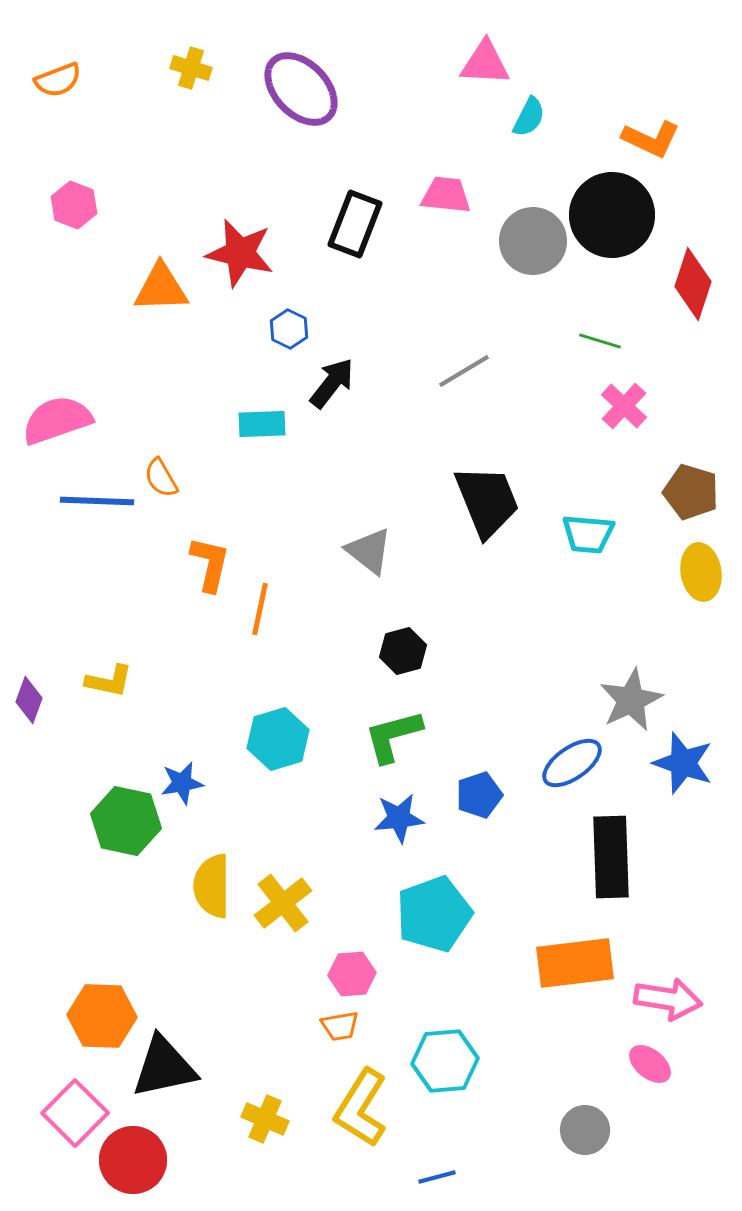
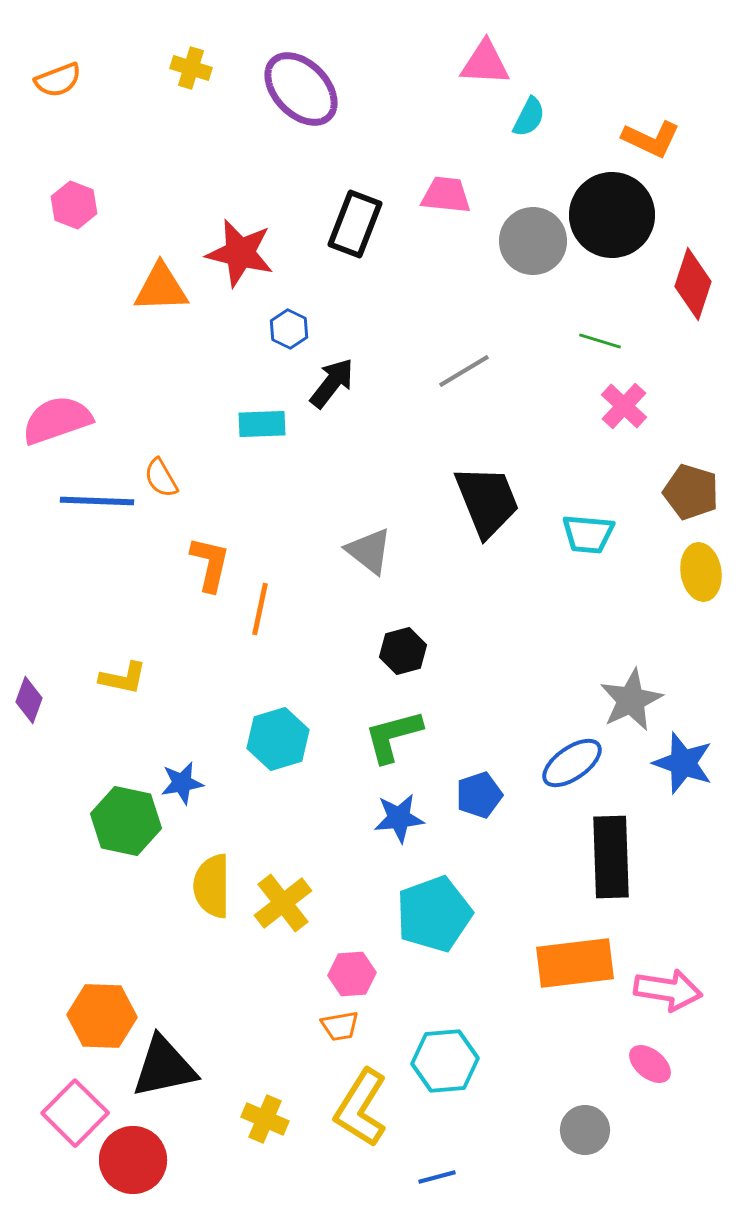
yellow L-shape at (109, 681): moved 14 px right, 3 px up
pink arrow at (668, 999): moved 9 px up
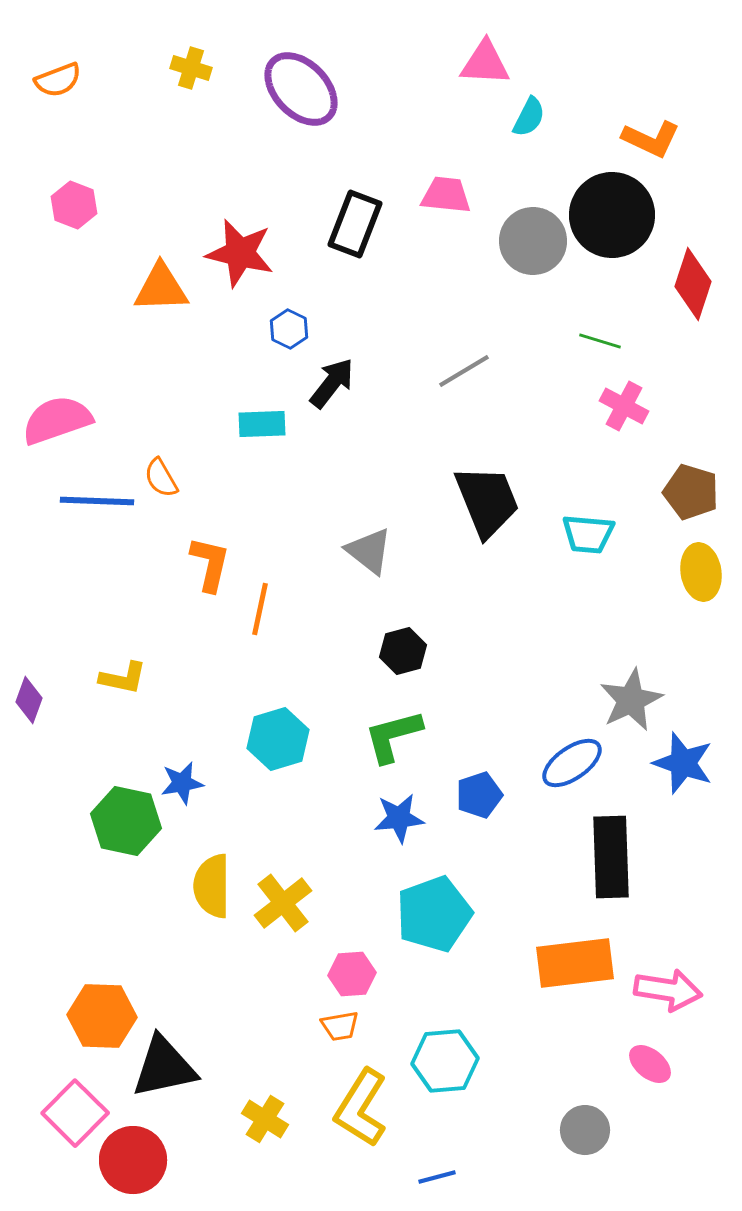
pink cross at (624, 406): rotated 15 degrees counterclockwise
yellow cross at (265, 1119): rotated 9 degrees clockwise
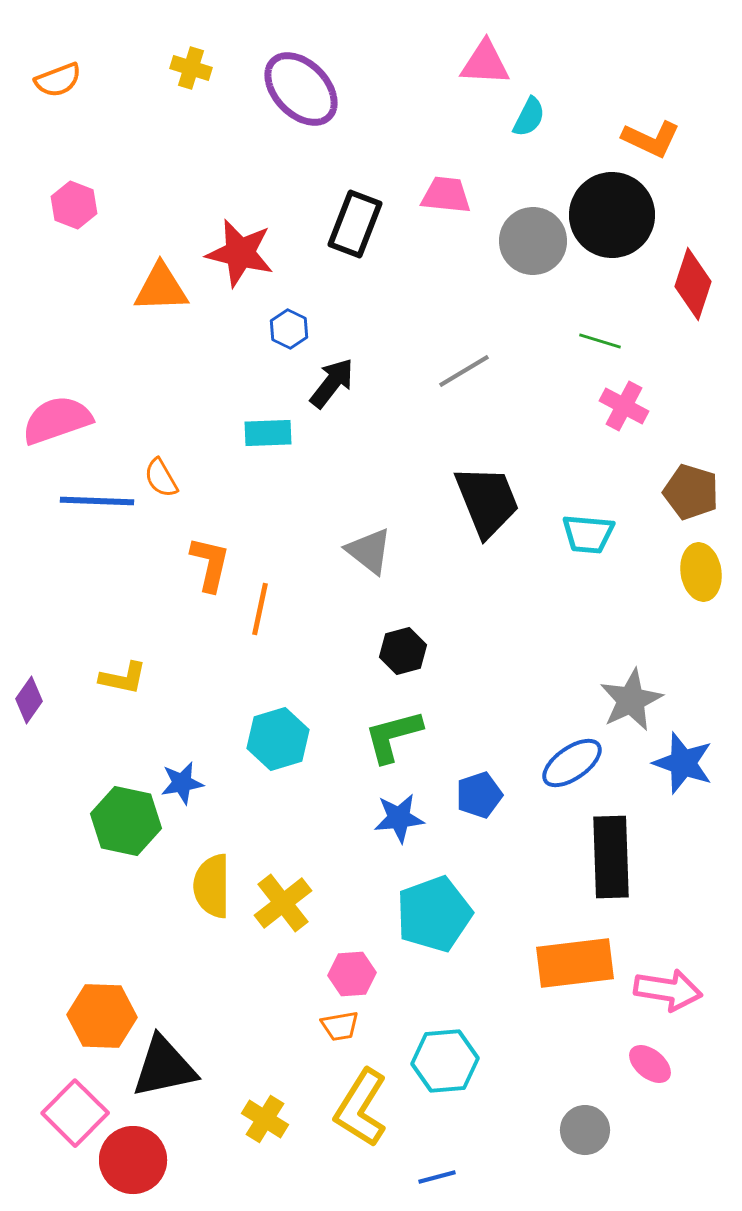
cyan rectangle at (262, 424): moved 6 px right, 9 px down
purple diamond at (29, 700): rotated 15 degrees clockwise
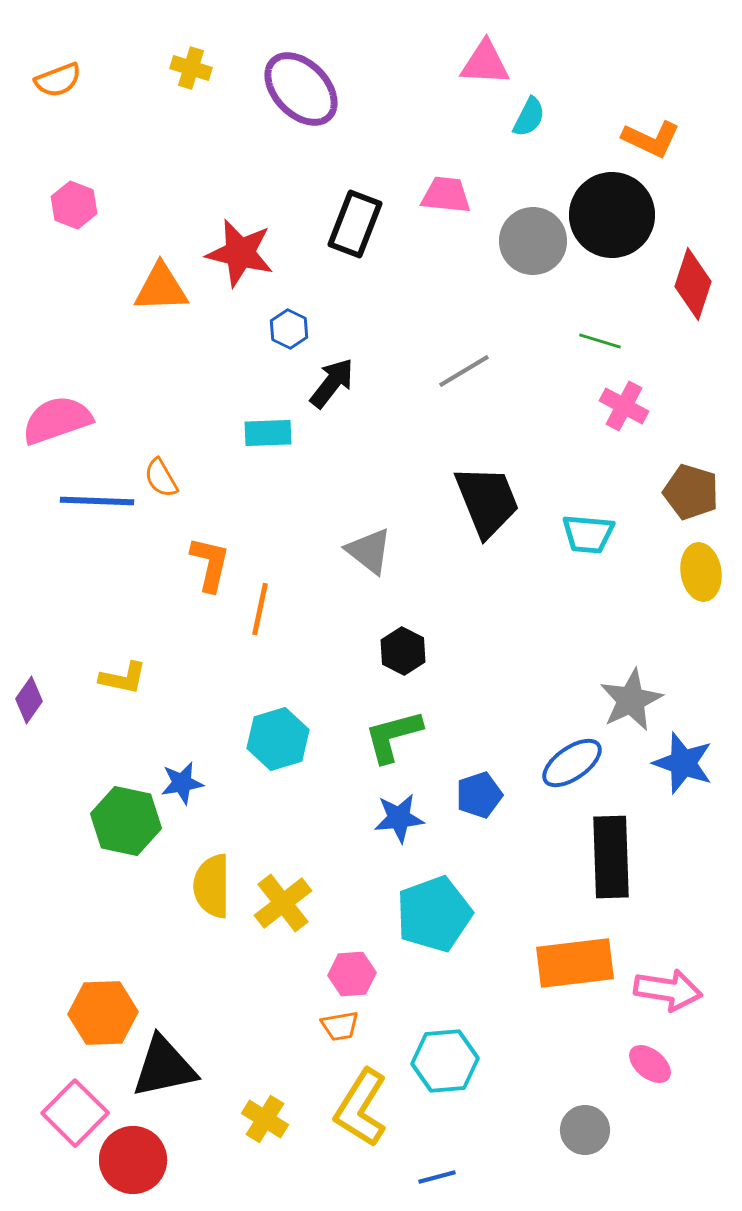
black hexagon at (403, 651): rotated 18 degrees counterclockwise
orange hexagon at (102, 1016): moved 1 px right, 3 px up; rotated 4 degrees counterclockwise
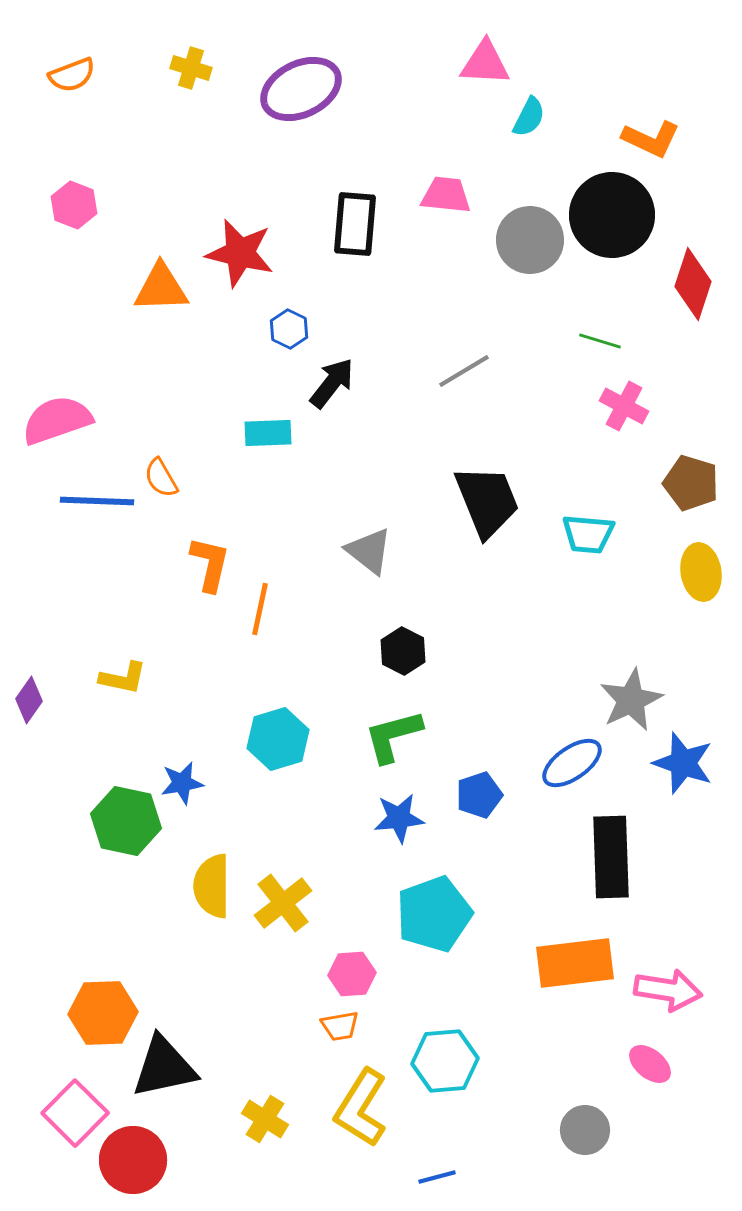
orange semicircle at (58, 80): moved 14 px right, 5 px up
purple ellipse at (301, 89): rotated 72 degrees counterclockwise
black rectangle at (355, 224): rotated 16 degrees counterclockwise
gray circle at (533, 241): moved 3 px left, 1 px up
brown pentagon at (691, 492): moved 9 px up
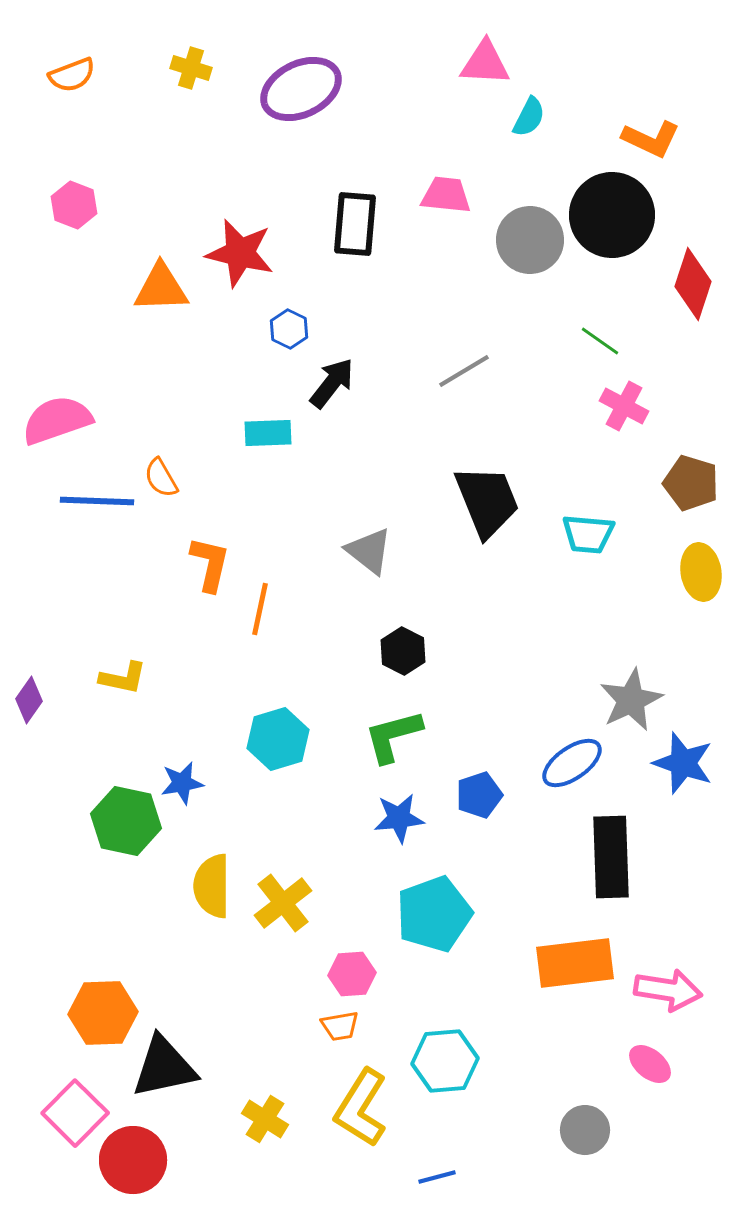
green line at (600, 341): rotated 18 degrees clockwise
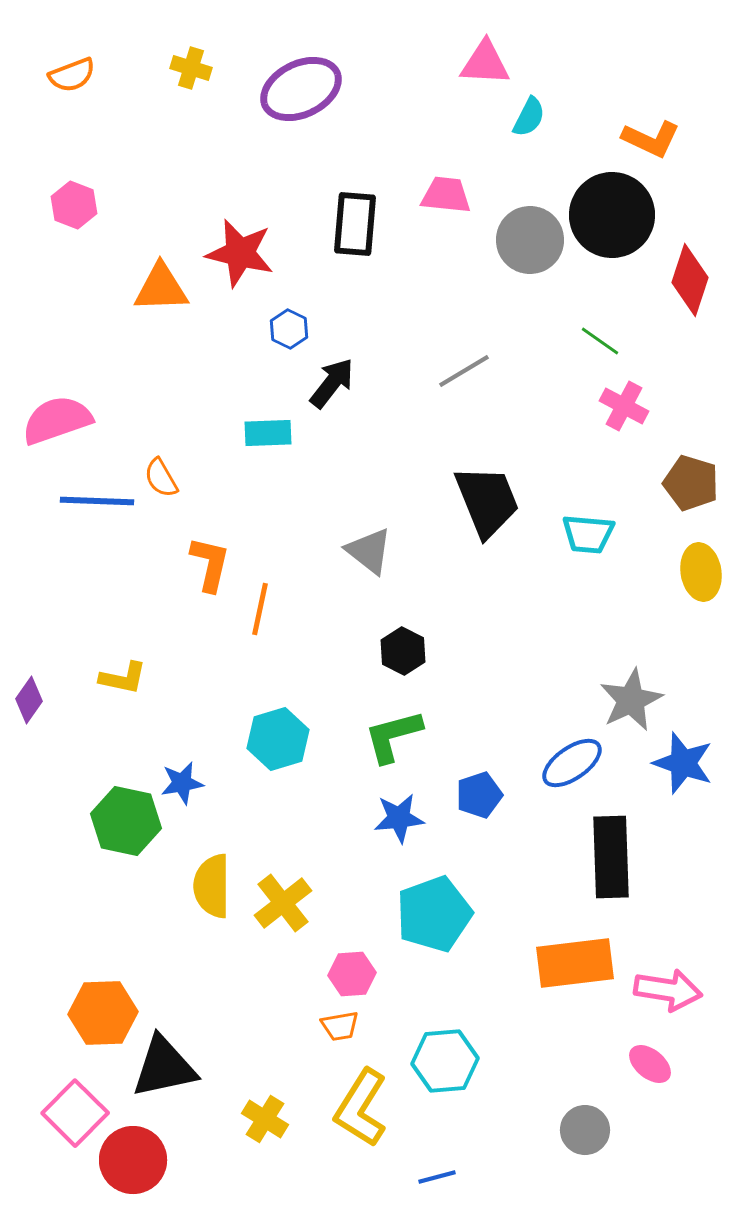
red diamond at (693, 284): moved 3 px left, 4 px up
